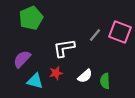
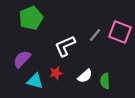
white L-shape: moved 1 px right, 2 px up; rotated 15 degrees counterclockwise
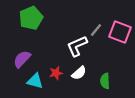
gray line: moved 1 px right, 5 px up
white L-shape: moved 12 px right
white semicircle: moved 6 px left, 3 px up
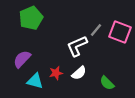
green semicircle: moved 2 px right, 2 px down; rotated 42 degrees counterclockwise
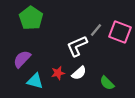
green pentagon: rotated 15 degrees counterclockwise
red star: moved 2 px right
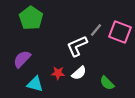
red star: rotated 16 degrees clockwise
cyan triangle: moved 3 px down
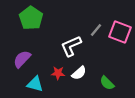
white L-shape: moved 6 px left
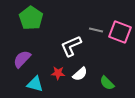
gray line: rotated 64 degrees clockwise
white semicircle: moved 1 px right, 1 px down
